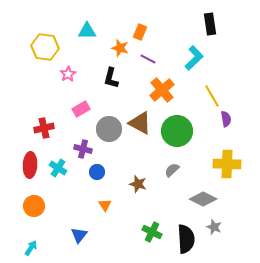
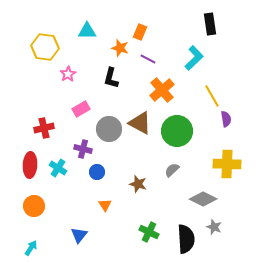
green cross: moved 3 px left
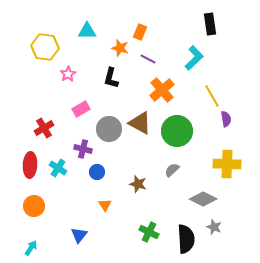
red cross: rotated 18 degrees counterclockwise
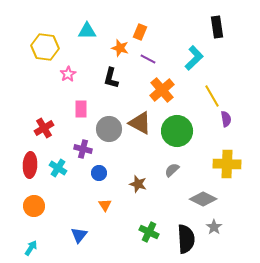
black rectangle: moved 7 px right, 3 px down
pink rectangle: rotated 60 degrees counterclockwise
blue circle: moved 2 px right, 1 px down
gray star: rotated 14 degrees clockwise
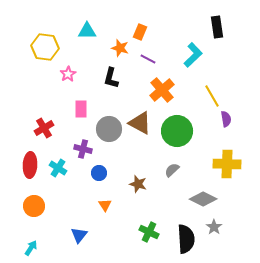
cyan L-shape: moved 1 px left, 3 px up
